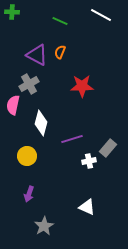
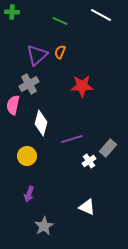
purple triangle: rotated 50 degrees clockwise
white cross: rotated 24 degrees counterclockwise
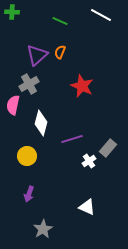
red star: rotated 25 degrees clockwise
gray star: moved 1 px left, 3 px down
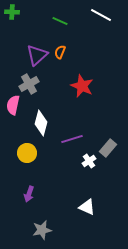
yellow circle: moved 3 px up
gray star: moved 1 px left, 1 px down; rotated 18 degrees clockwise
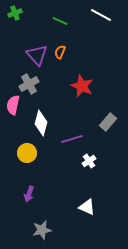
green cross: moved 3 px right, 1 px down; rotated 24 degrees counterclockwise
purple triangle: rotated 30 degrees counterclockwise
gray rectangle: moved 26 px up
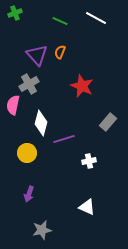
white line: moved 5 px left, 3 px down
purple line: moved 8 px left
white cross: rotated 24 degrees clockwise
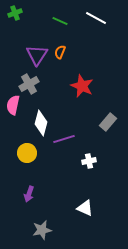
purple triangle: rotated 15 degrees clockwise
white triangle: moved 2 px left, 1 px down
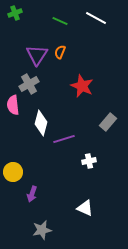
pink semicircle: rotated 18 degrees counterclockwise
yellow circle: moved 14 px left, 19 px down
purple arrow: moved 3 px right
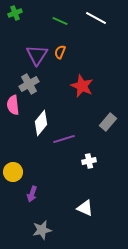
white diamond: rotated 25 degrees clockwise
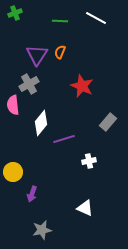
green line: rotated 21 degrees counterclockwise
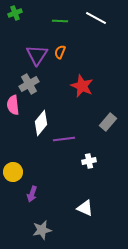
purple line: rotated 10 degrees clockwise
